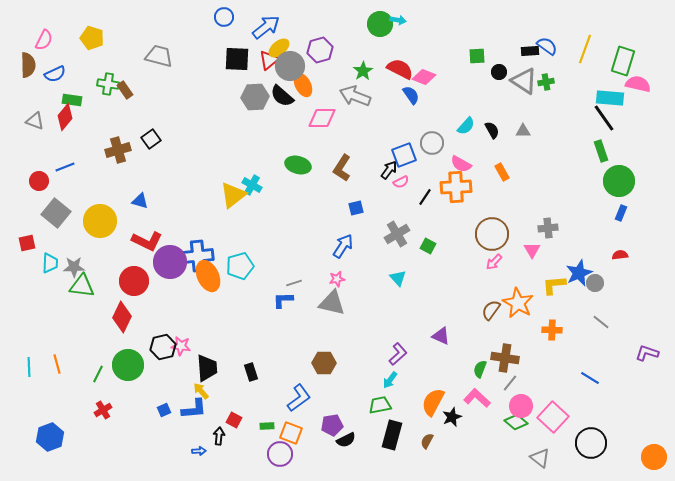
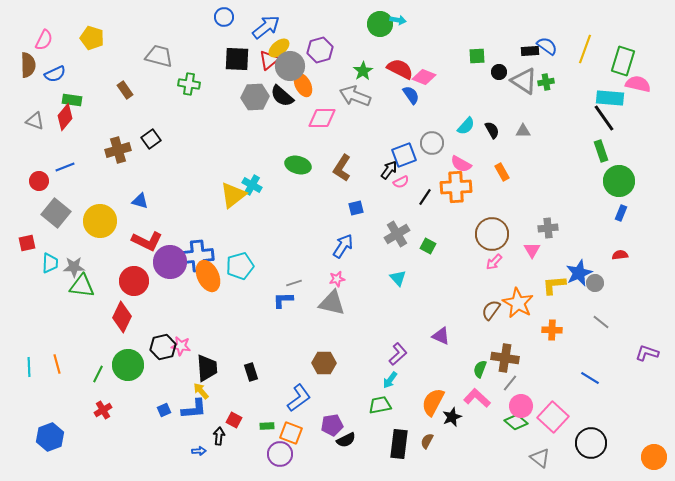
green cross at (108, 84): moved 81 px right
black rectangle at (392, 435): moved 7 px right, 9 px down; rotated 8 degrees counterclockwise
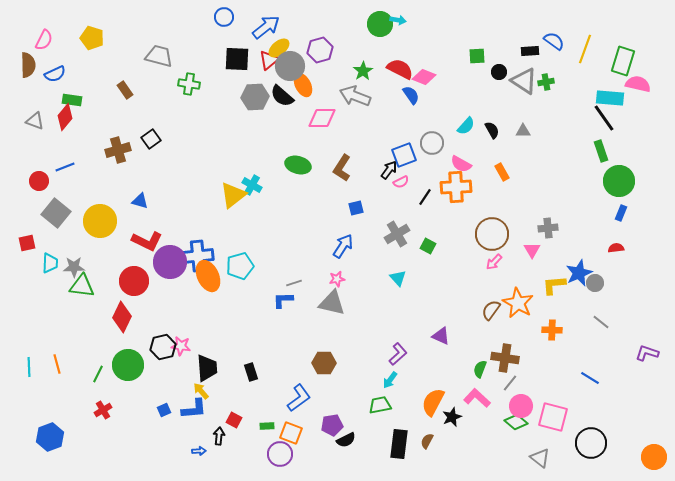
blue semicircle at (547, 46): moved 7 px right, 5 px up
red semicircle at (620, 255): moved 4 px left, 7 px up
pink square at (553, 417): rotated 28 degrees counterclockwise
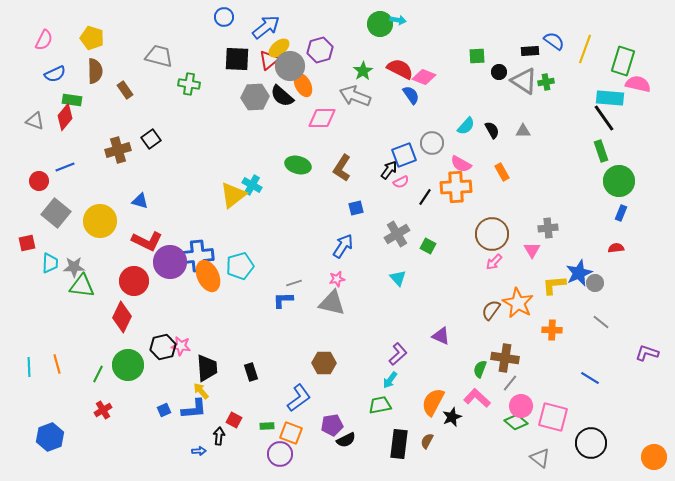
brown semicircle at (28, 65): moved 67 px right, 6 px down
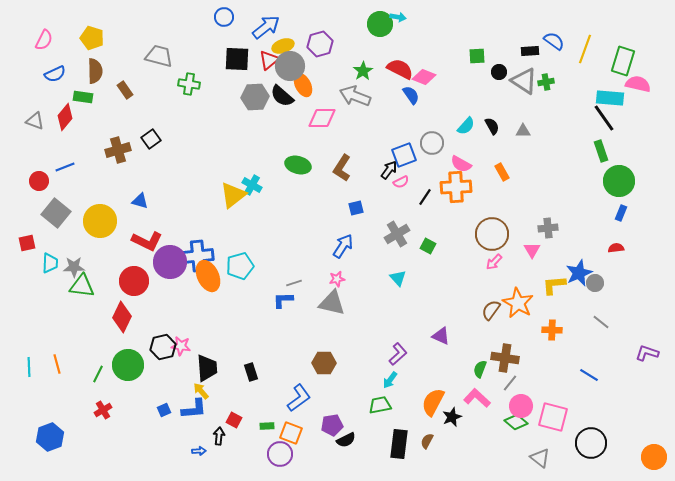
cyan arrow at (398, 20): moved 3 px up
yellow ellipse at (279, 48): moved 4 px right, 2 px up; rotated 20 degrees clockwise
purple hexagon at (320, 50): moved 6 px up
green rectangle at (72, 100): moved 11 px right, 3 px up
black semicircle at (492, 130): moved 4 px up
blue line at (590, 378): moved 1 px left, 3 px up
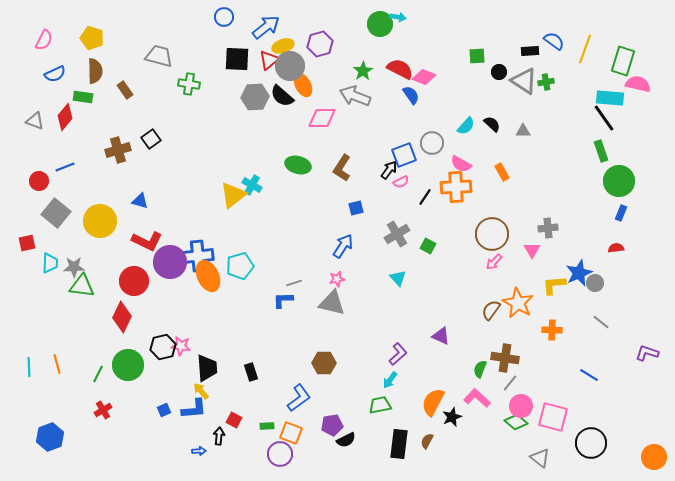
black semicircle at (492, 126): moved 2 px up; rotated 18 degrees counterclockwise
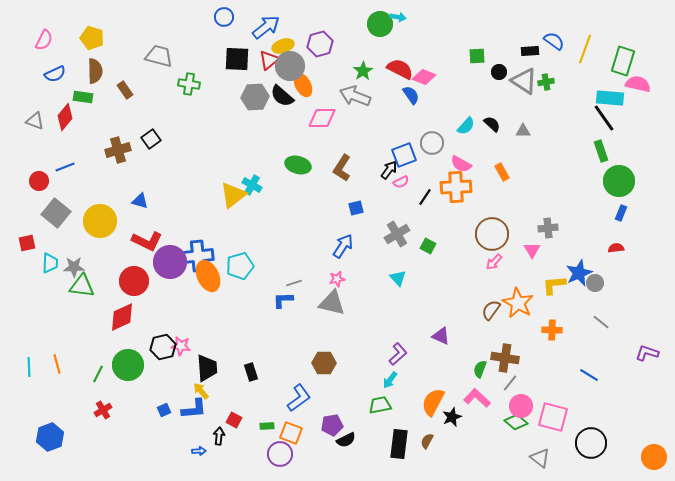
red diamond at (122, 317): rotated 40 degrees clockwise
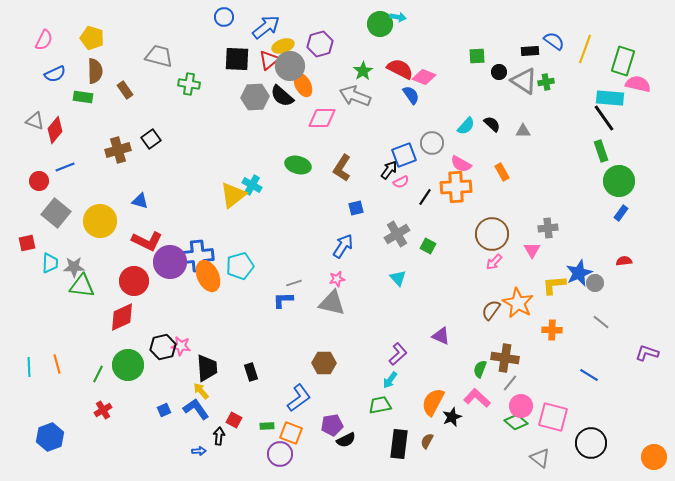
red diamond at (65, 117): moved 10 px left, 13 px down
blue rectangle at (621, 213): rotated 14 degrees clockwise
red semicircle at (616, 248): moved 8 px right, 13 px down
blue L-shape at (194, 409): moved 2 px right; rotated 120 degrees counterclockwise
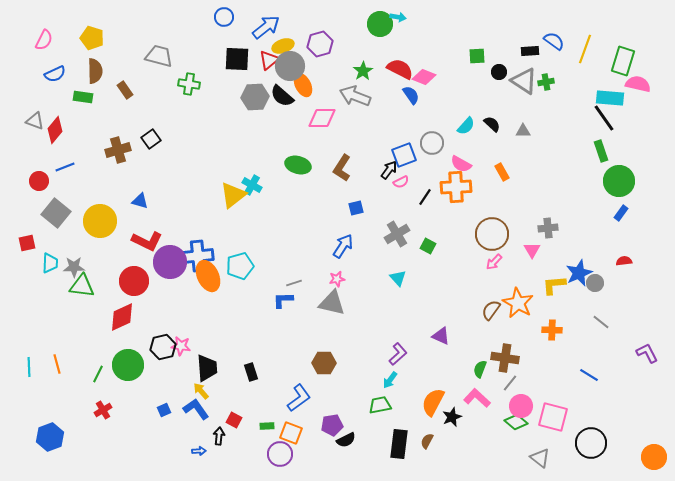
purple L-shape at (647, 353): rotated 45 degrees clockwise
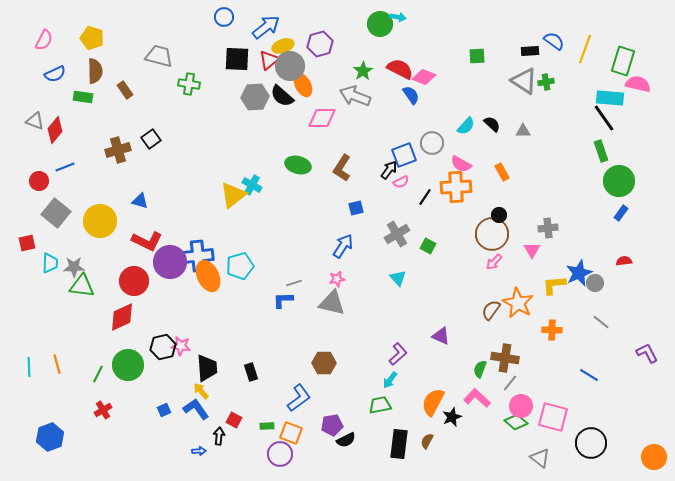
black circle at (499, 72): moved 143 px down
